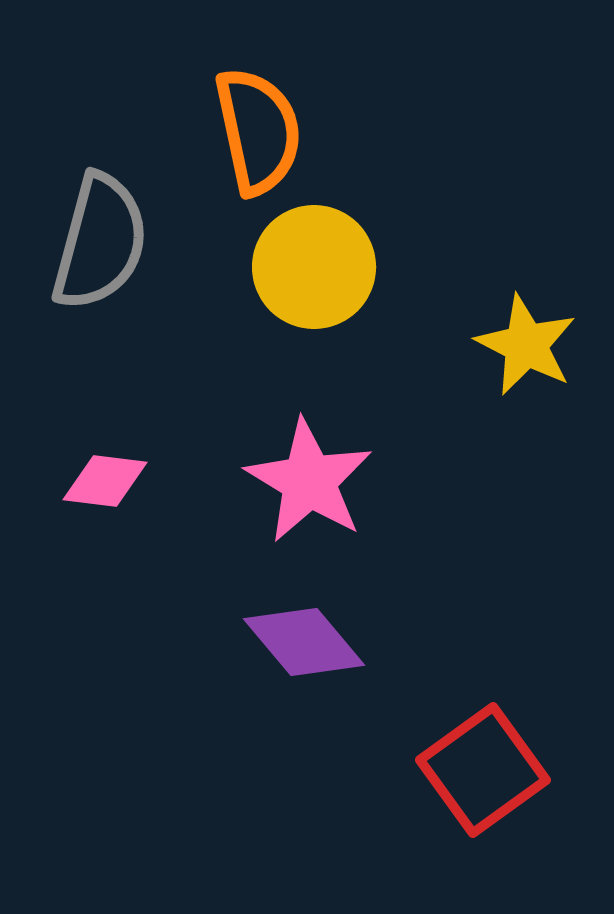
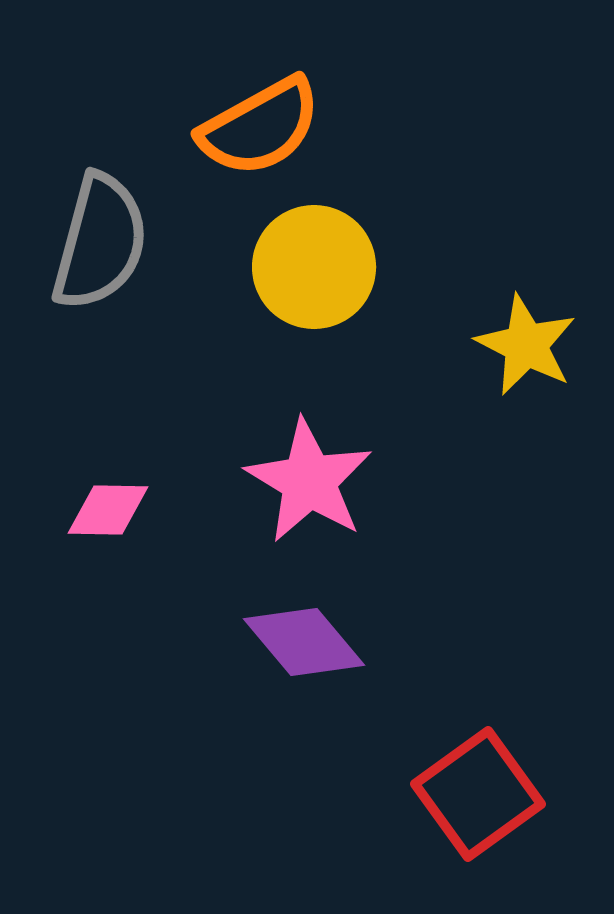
orange semicircle: moved 2 px right, 4 px up; rotated 73 degrees clockwise
pink diamond: moved 3 px right, 29 px down; rotated 6 degrees counterclockwise
red square: moved 5 px left, 24 px down
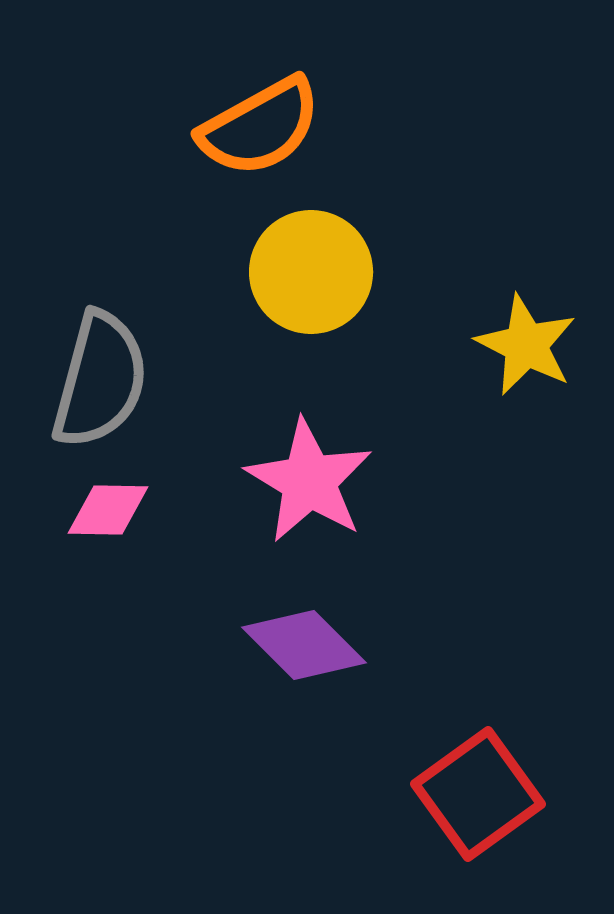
gray semicircle: moved 138 px down
yellow circle: moved 3 px left, 5 px down
purple diamond: moved 3 px down; rotated 5 degrees counterclockwise
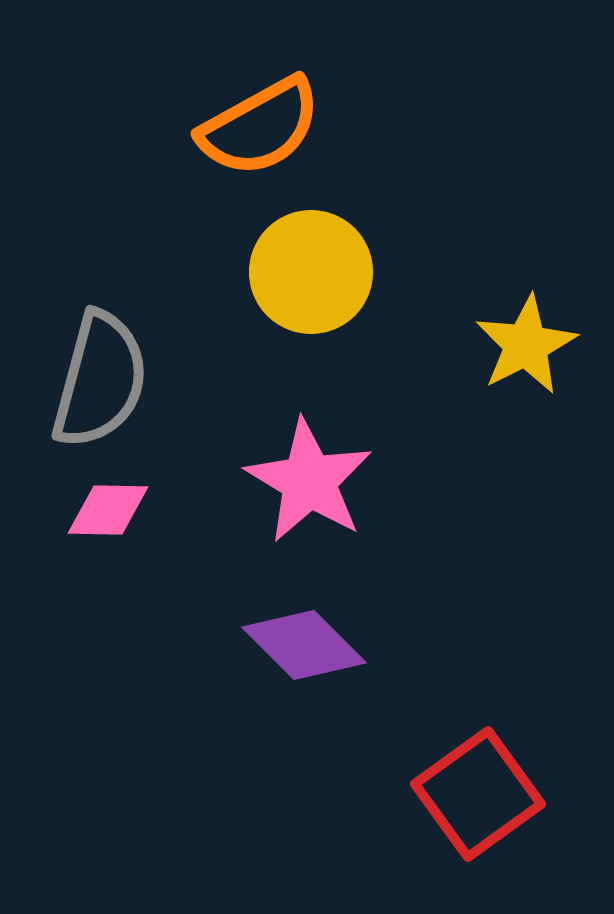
yellow star: rotated 18 degrees clockwise
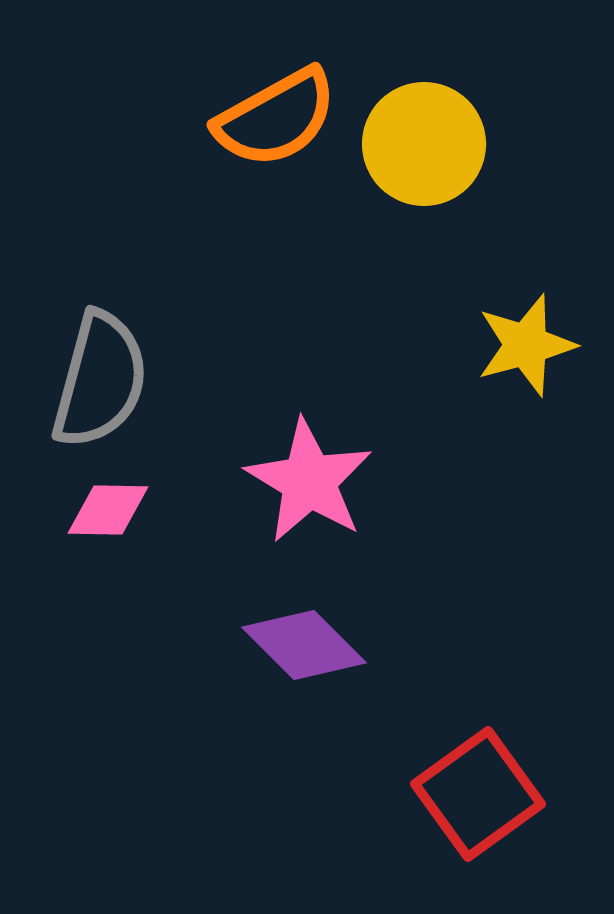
orange semicircle: moved 16 px right, 9 px up
yellow circle: moved 113 px right, 128 px up
yellow star: rotated 12 degrees clockwise
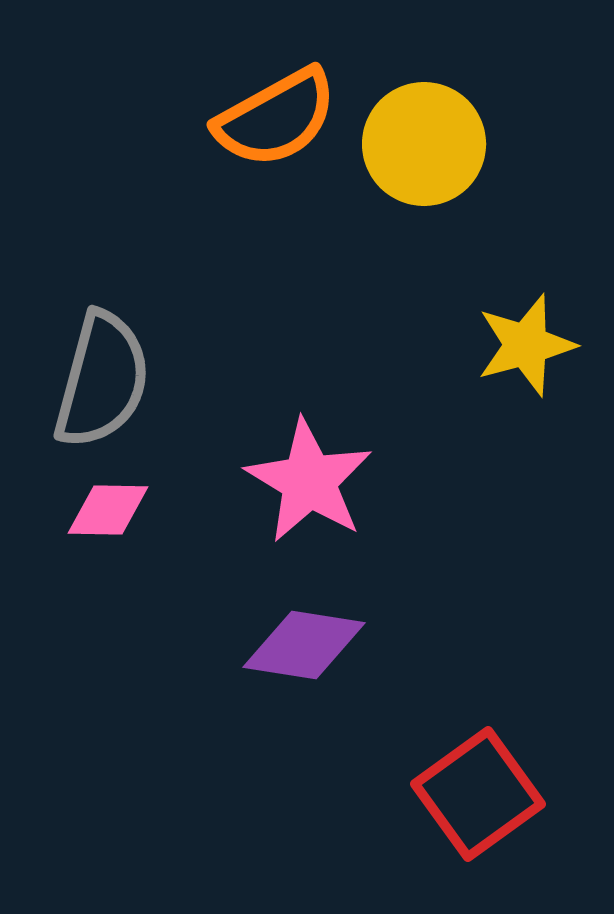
gray semicircle: moved 2 px right
purple diamond: rotated 36 degrees counterclockwise
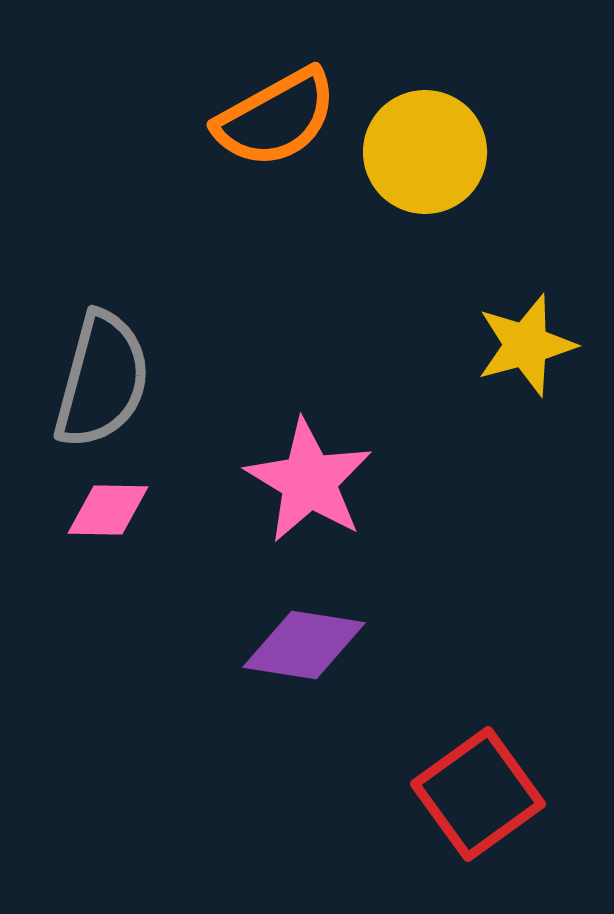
yellow circle: moved 1 px right, 8 px down
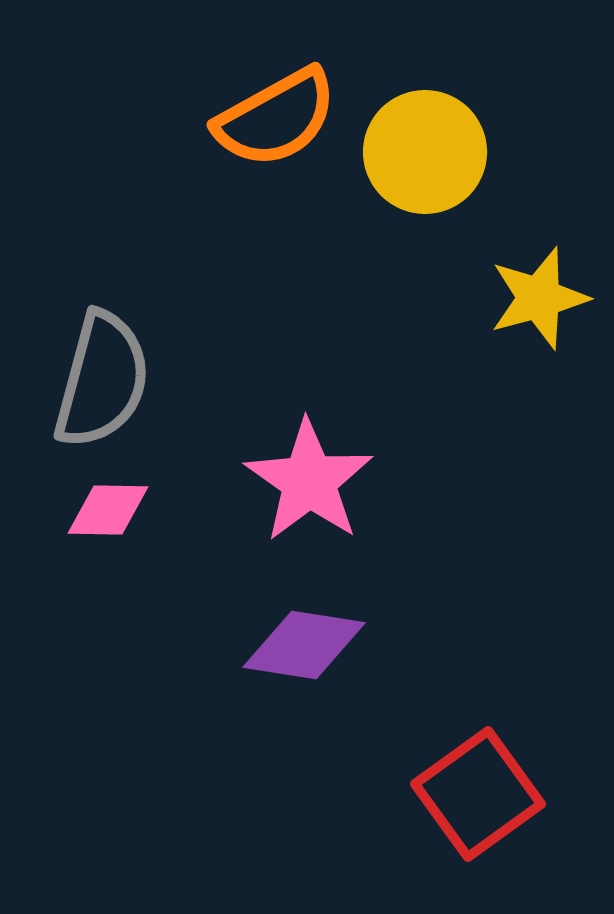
yellow star: moved 13 px right, 47 px up
pink star: rotated 4 degrees clockwise
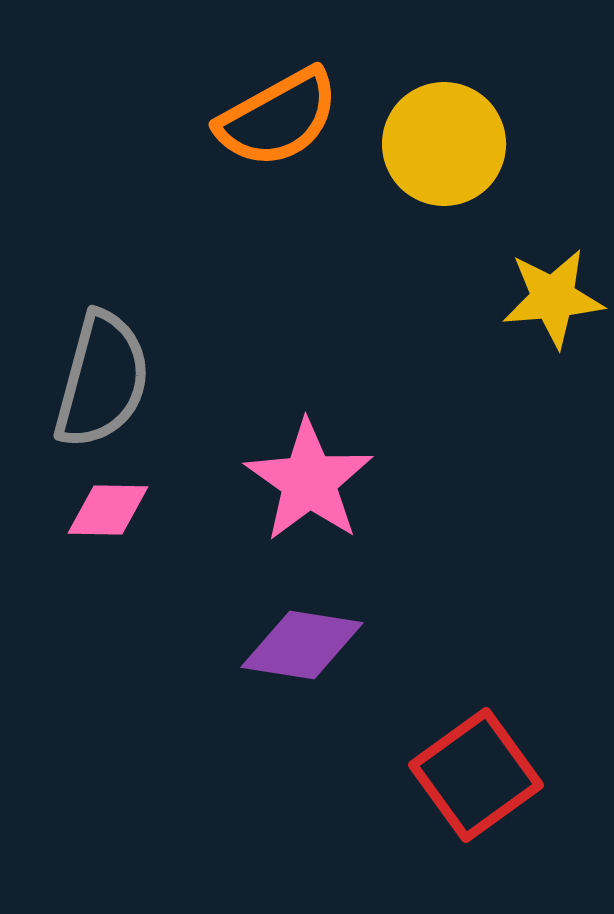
orange semicircle: moved 2 px right
yellow circle: moved 19 px right, 8 px up
yellow star: moved 14 px right; rotated 10 degrees clockwise
purple diamond: moved 2 px left
red square: moved 2 px left, 19 px up
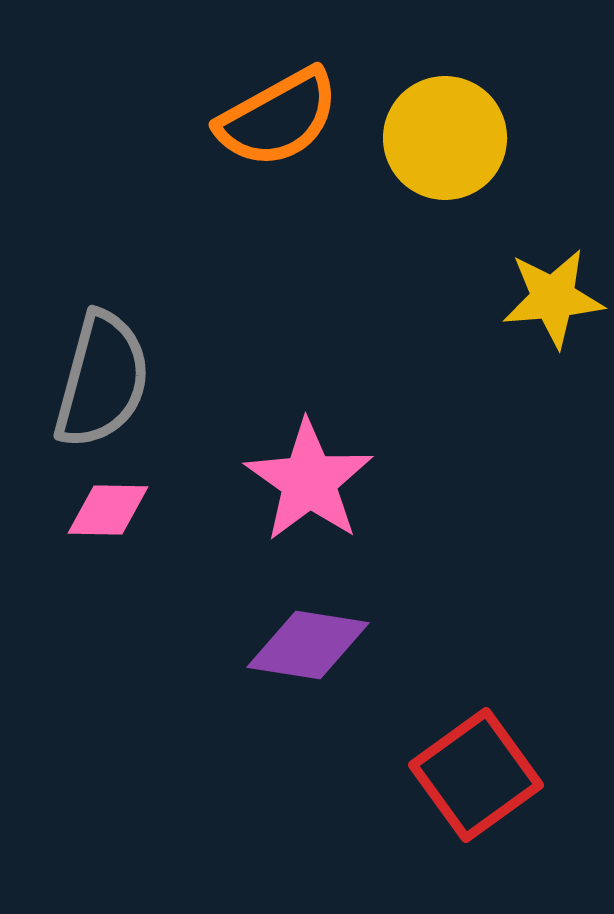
yellow circle: moved 1 px right, 6 px up
purple diamond: moved 6 px right
